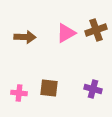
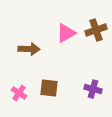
brown arrow: moved 4 px right, 12 px down
pink cross: rotated 28 degrees clockwise
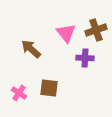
pink triangle: rotated 40 degrees counterclockwise
brown arrow: moved 2 px right; rotated 140 degrees counterclockwise
purple cross: moved 8 px left, 31 px up; rotated 12 degrees counterclockwise
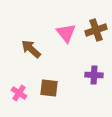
purple cross: moved 9 px right, 17 px down
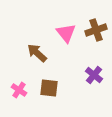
brown arrow: moved 6 px right, 4 px down
purple cross: rotated 36 degrees clockwise
pink cross: moved 3 px up
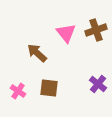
purple cross: moved 4 px right, 9 px down
pink cross: moved 1 px left, 1 px down
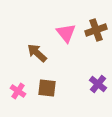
brown square: moved 2 px left
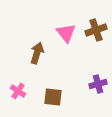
brown arrow: rotated 65 degrees clockwise
purple cross: rotated 36 degrees clockwise
brown square: moved 6 px right, 9 px down
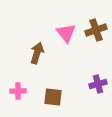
pink cross: rotated 35 degrees counterclockwise
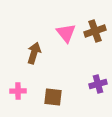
brown cross: moved 1 px left, 1 px down
brown arrow: moved 3 px left
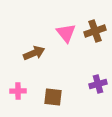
brown arrow: rotated 50 degrees clockwise
